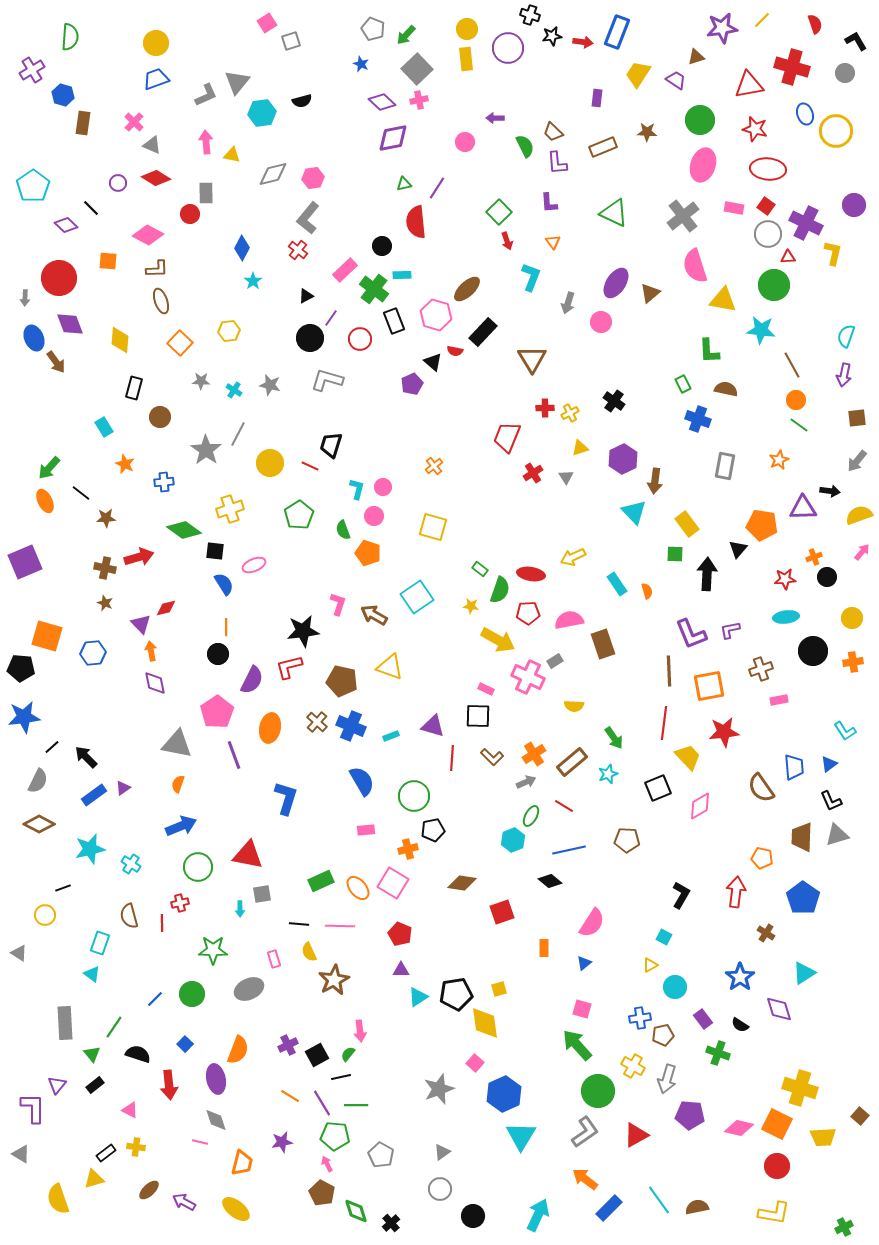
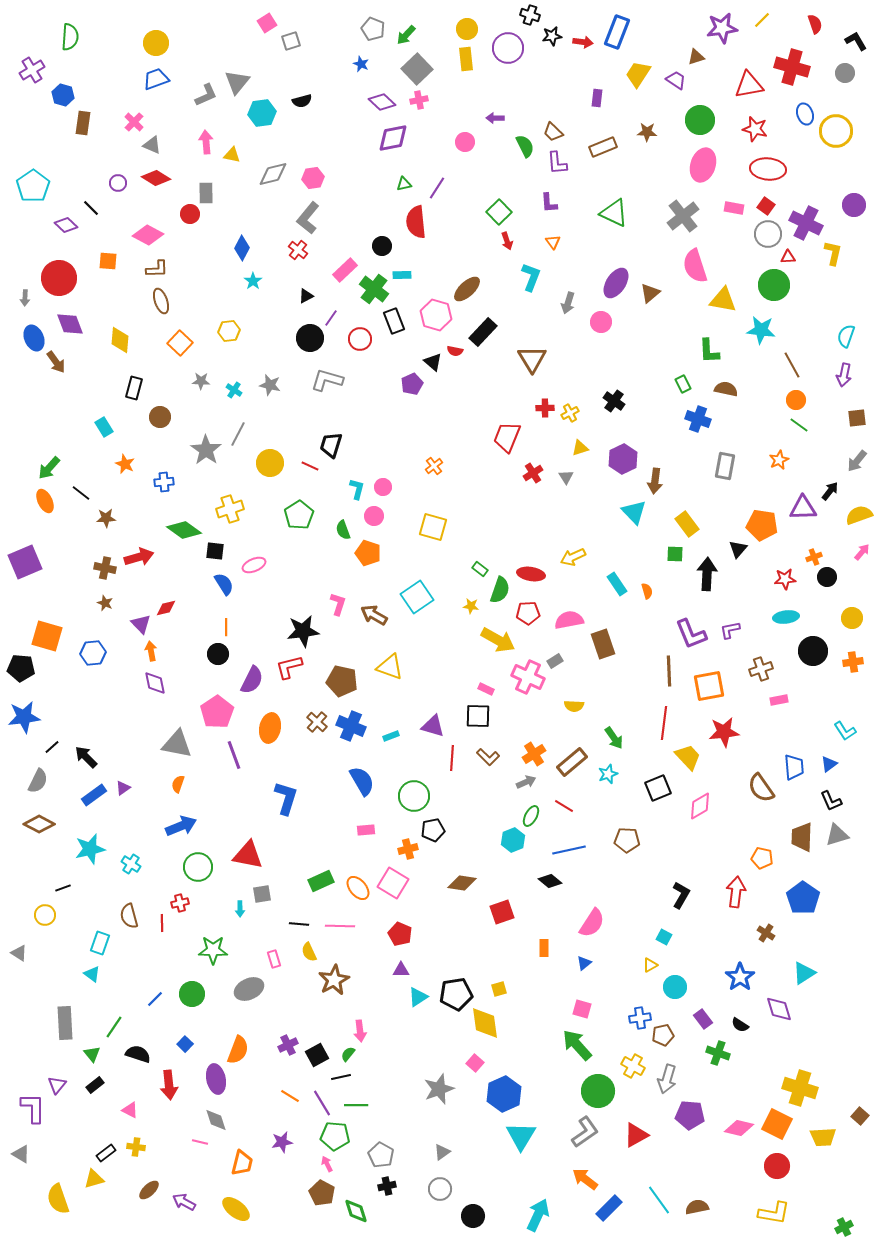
black arrow at (830, 491): rotated 60 degrees counterclockwise
brown L-shape at (492, 757): moved 4 px left
black cross at (391, 1223): moved 4 px left, 37 px up; rotated 30 degrees clockwise
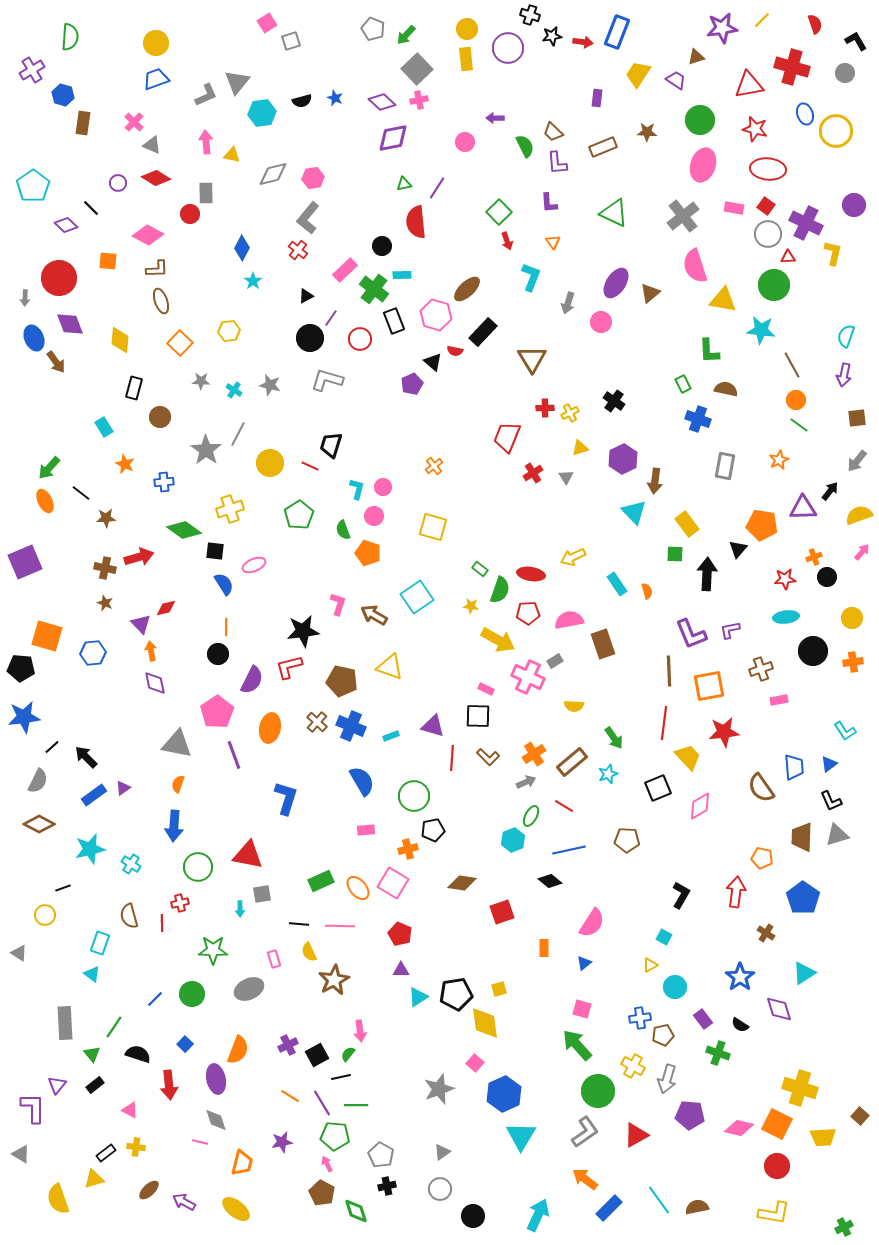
blue star at (361, 64): moved 26 px left, 34 px down
blue arrow at (181, 826): moved 7 px left; rotated 116 degrees clockwise
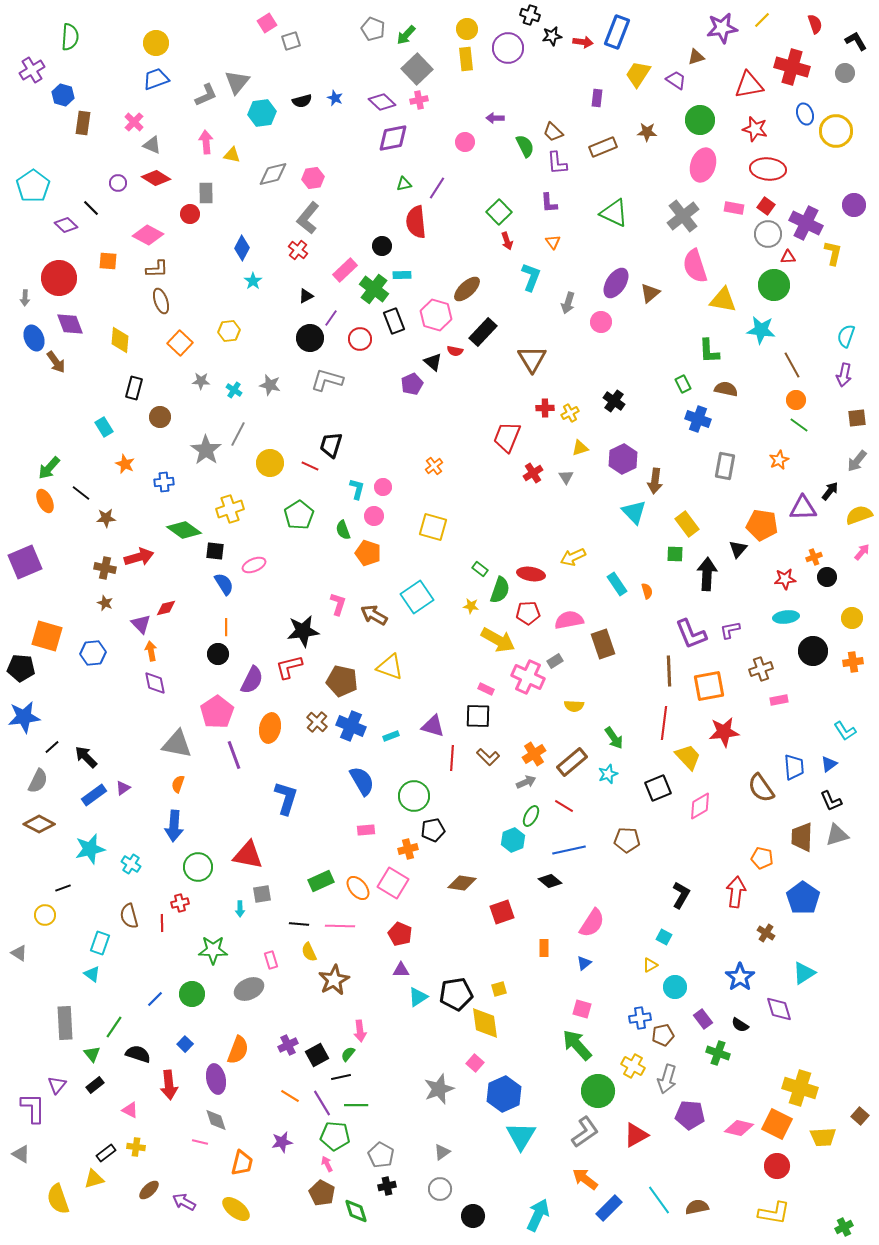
pink rectangle at (274, 959): moved 3 px left, 1 px down
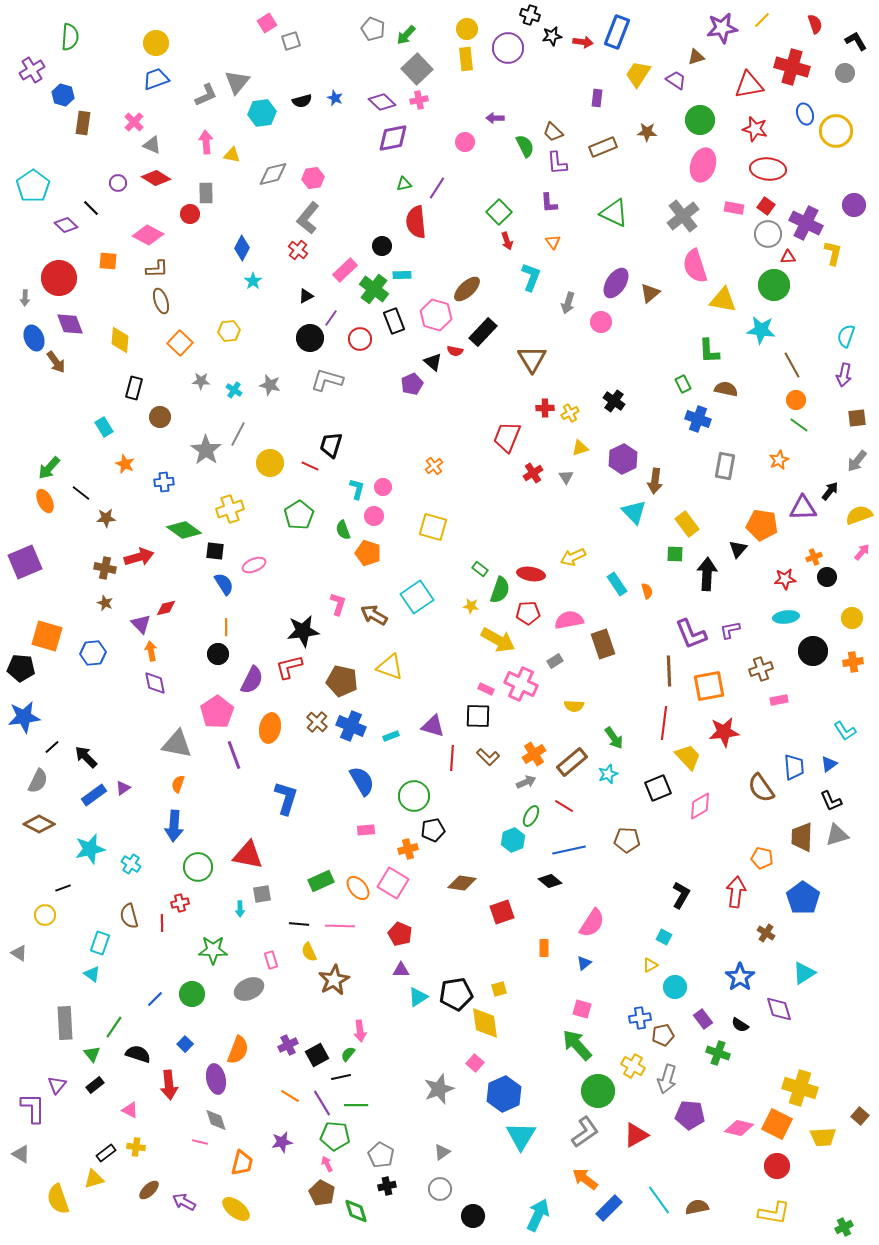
pink cross at (528, 677): moved 7 px left, 7 px down
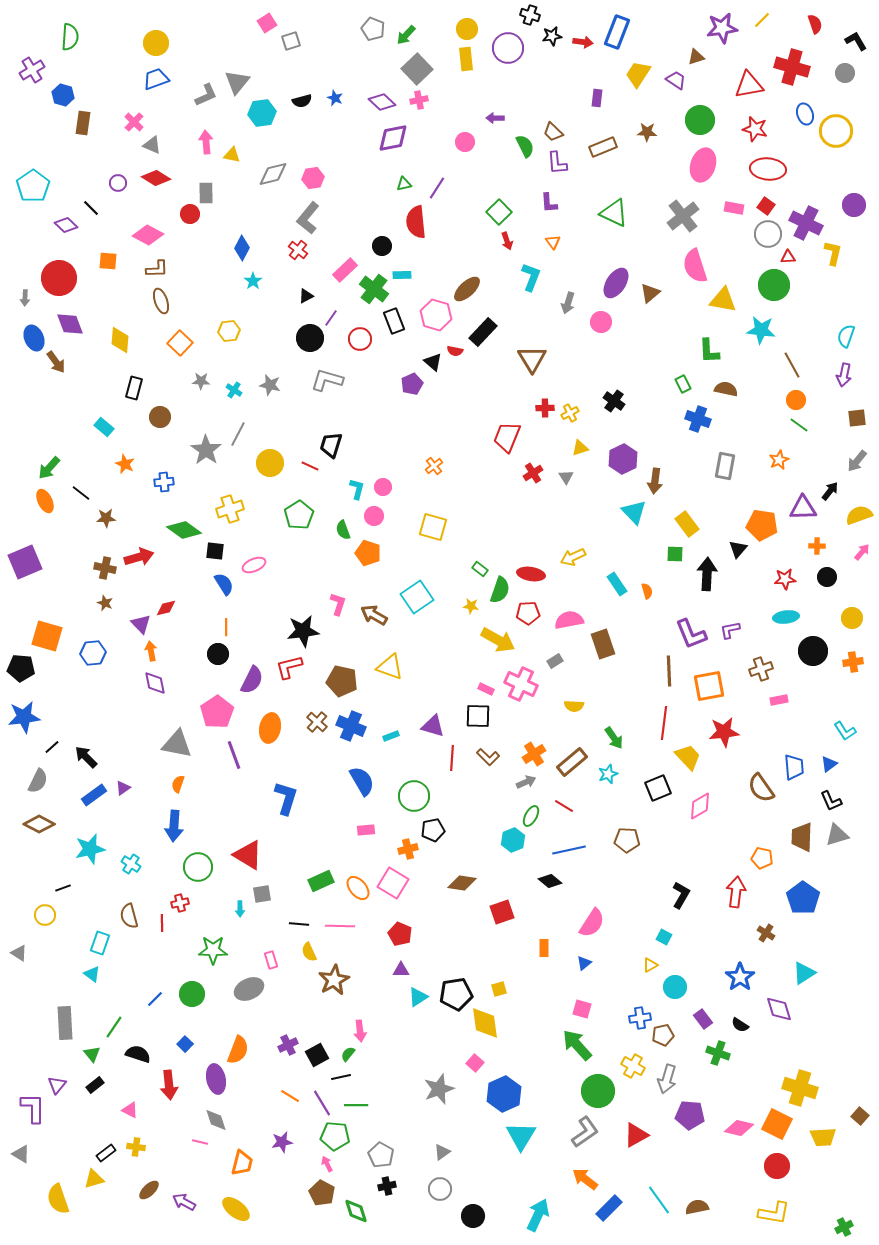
cyan rectangle at (104, 427): rotated 18 degrees counterclockwise
orange cross at (814, 557): moved 3 px right, 11 px up; rotated 21 degrees clockwise
red triangle at (248, 855): rotated 20 degrees clockwise
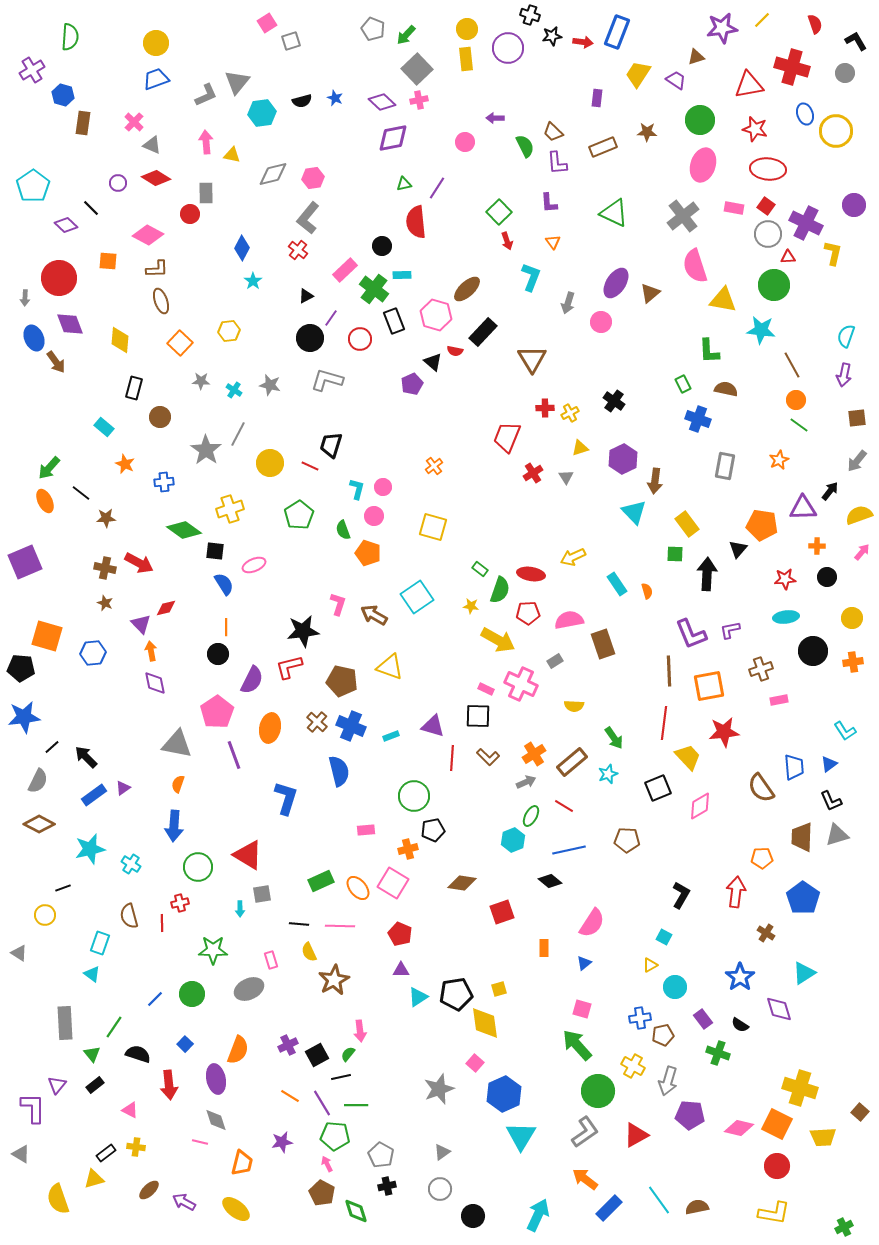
red arrow at (139, 557): moved 6 px down; rotated 44 degrees clockwise
blue semicircle at (362, 781): moved 23 px left, 10 px up; rotated 16 degrees clockwise
orange pentagon at (762, 858): rotated 15 degrees counterclockwise
gray arrow at (667, 1079): moved 1 px right, 2 px down
brown square at (860, 1116): moved 4 px up
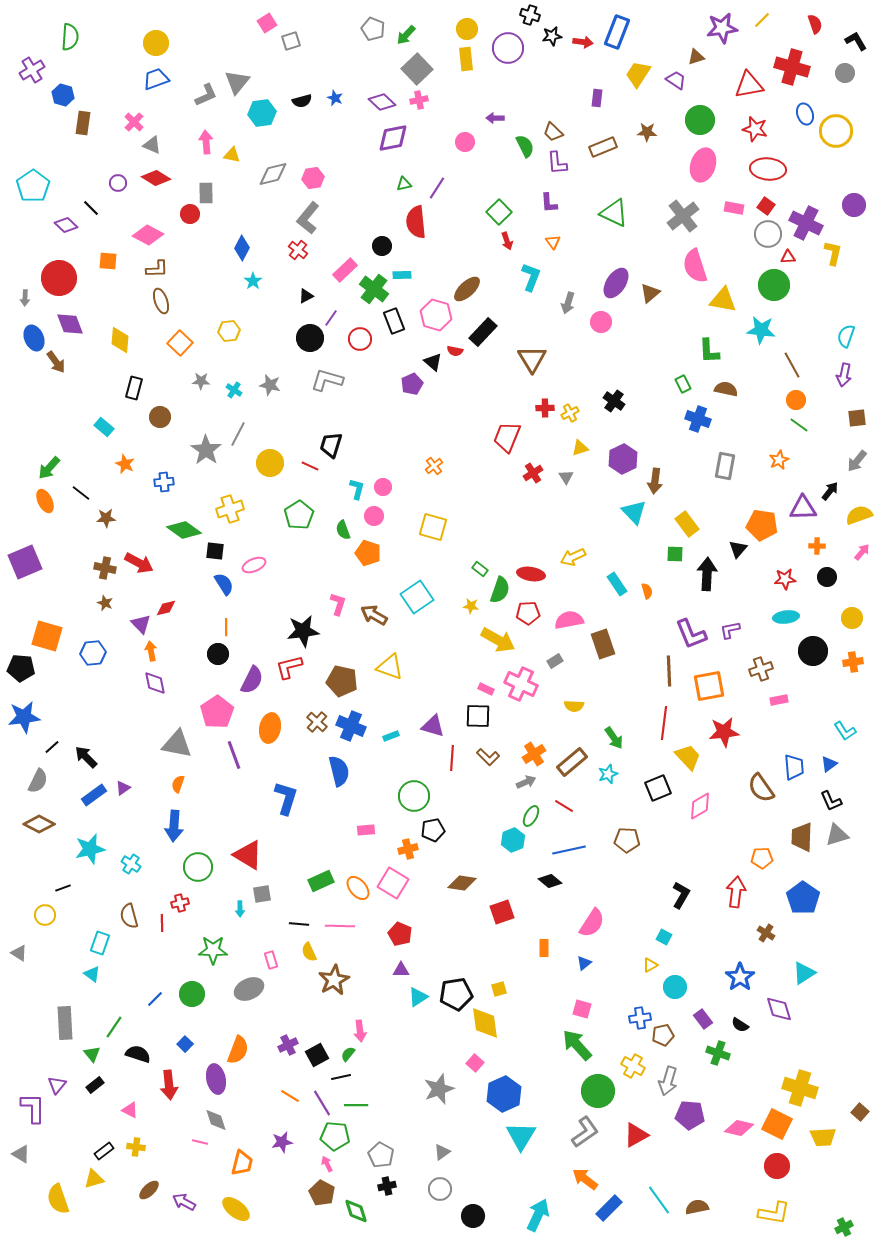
black rectangle at (106, 1153): moved 2 px left, 2 px up
